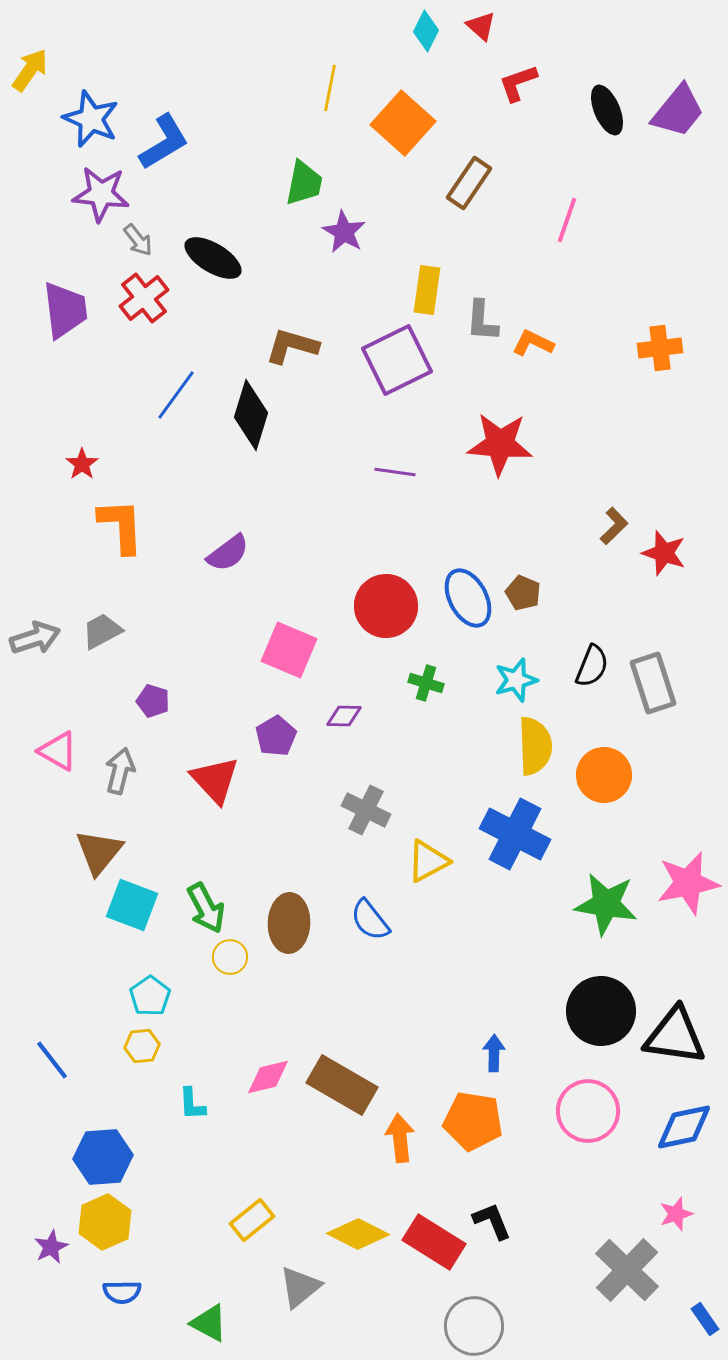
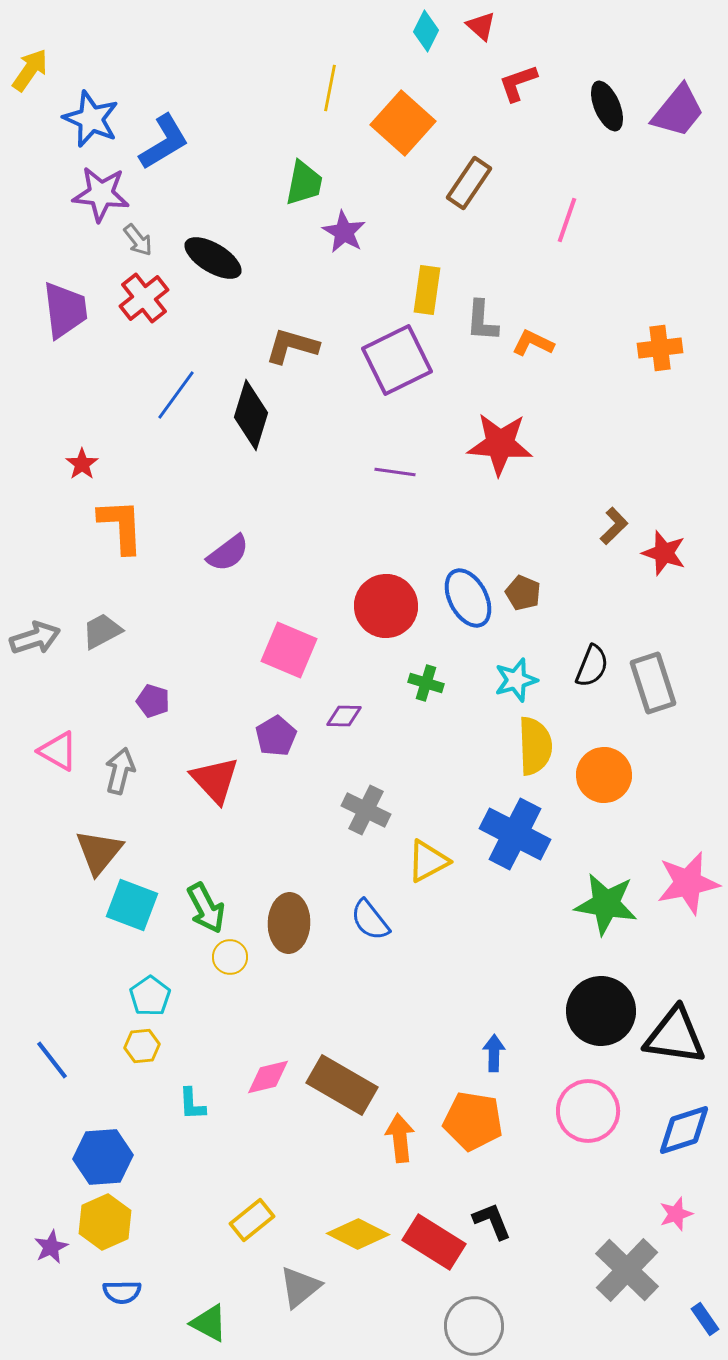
black ellipse at (607, 110): moved 4 px up
blue diamond at (684, 1127): moved 3 px down; rotated 6 degrees counterclockwise
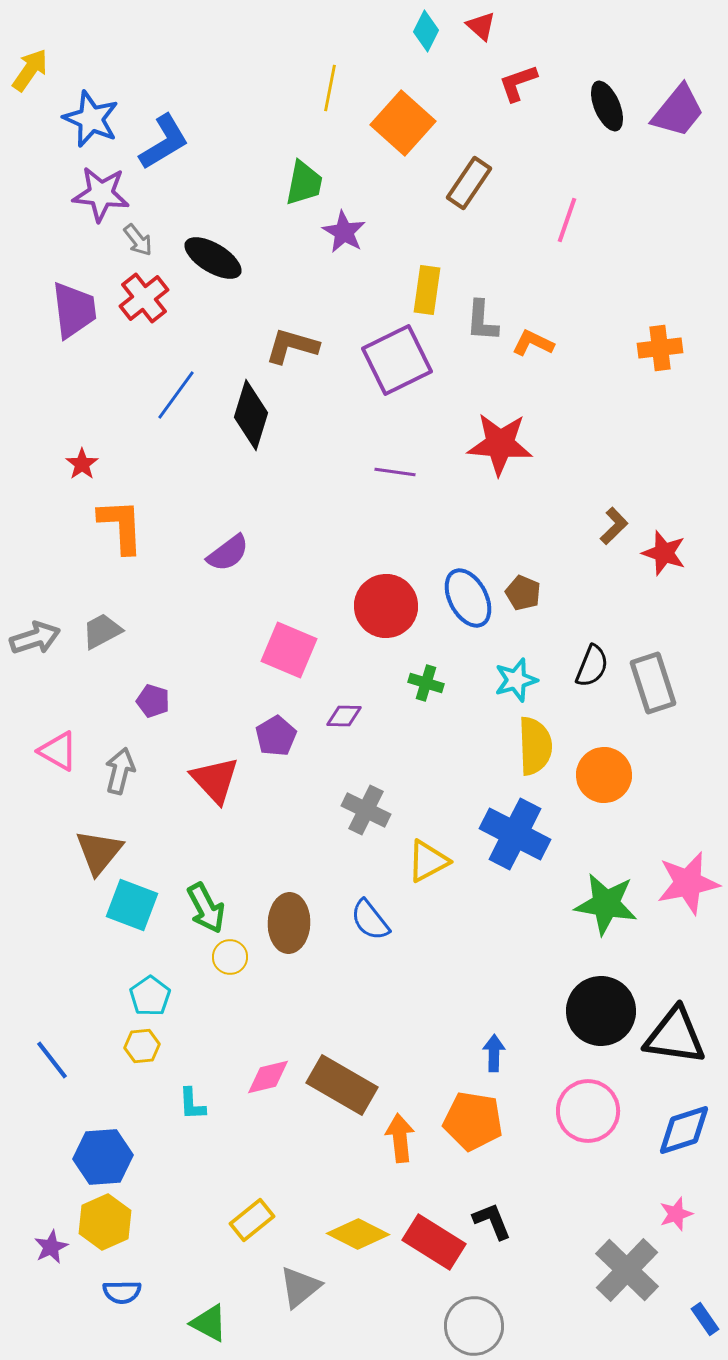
purple trapezoid at (65, 310): moved 9 px right
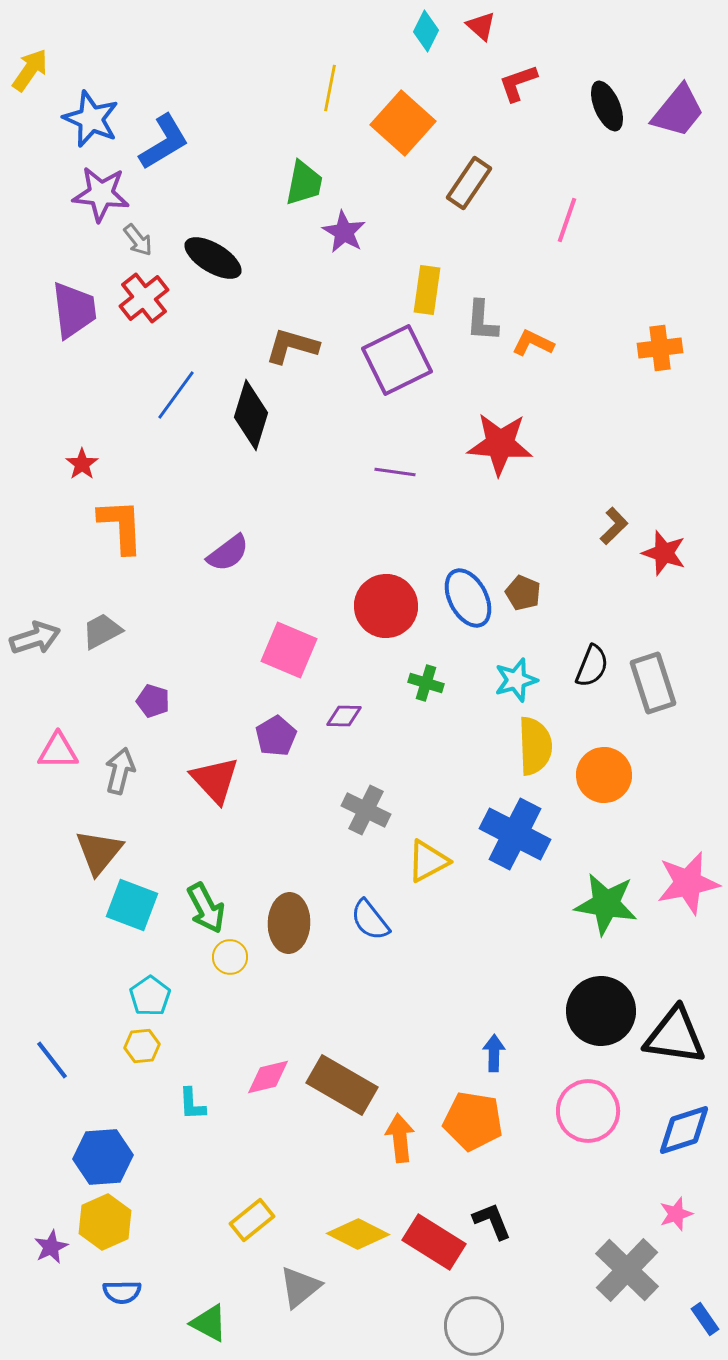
pink triangle at (58, 751): rotated 30 degrees counterclockwise
